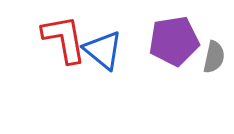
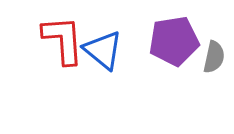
red L-shape: moved 1 px left, 1 px down; rotated 6 degrees clockwise
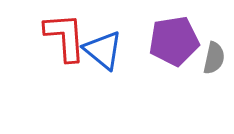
red L-shape: moved 2 px right, 3 px up
gray semicircle: moved 1 px down
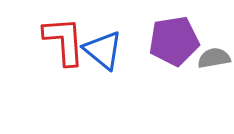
red L-shape: moved 1 px left, 4 px down
gray semicircle: rotated 112 degrees counterclockwise
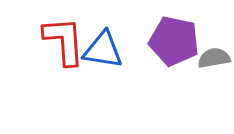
purple pentagon: rotated 21 degrees clockwise
blue triangle: rotated 30 degrees counterclockwise
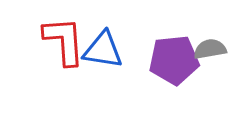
purple pentagon: moved 19 px down; rotated 18 degrees counterclockwise
gray semicircle: moved 4 px left, 9 px up
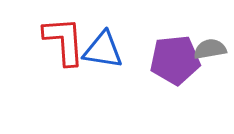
purple pentagon: moved 1 px right
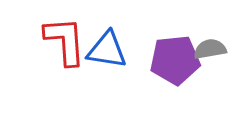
red L-shape: moved 1 px right
blue triangle: moved 4 px right
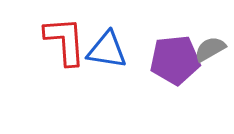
gray semicircle: rotated 20 degrees counterclockwise
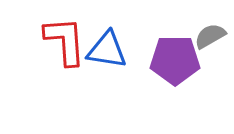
gray semicircle: moved 13 px up
purple pentagon: rotated 6 degrees clockwise
